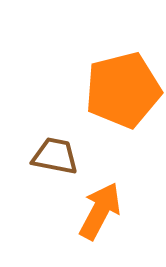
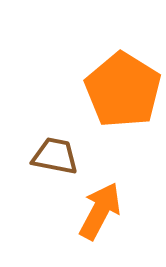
orange pentagon: rotated 26 degrees counterclockwise
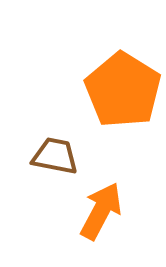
orange arrow: moved 1 px right
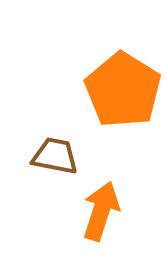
orange arrow: rotated 10 degrees counterclockwise
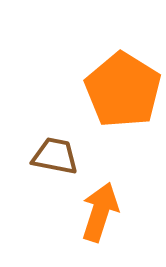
orange arrow: moved 1 px left, 1 px down
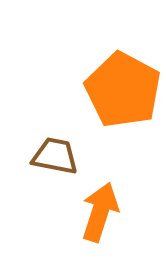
orange pentagon: rotated 4 degrees counterclockwise
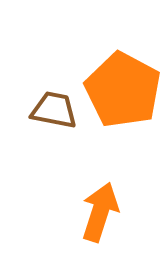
brown trapezoid: moved 1 px left, 46 px up
